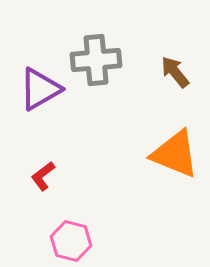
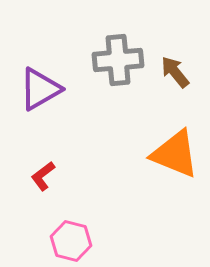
gray cross: moved 22 px right
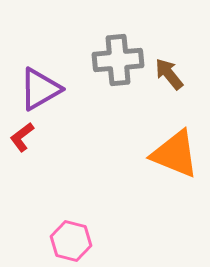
brown arrow: moved 6 px left, 2 px down
red L-shape: moved 21 px left, 39 px up
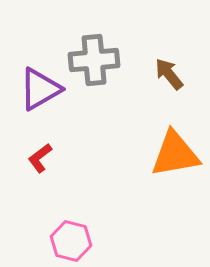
gray cross: moved 24 px left
red L-shape: moved 18 px right, 21 px down
orange triangle: rotated 32 degrees counterclockwise
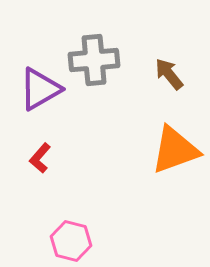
orange triangle: moved 4 px up; rotated 10 degrees counterclockwise
red L-shape: rotated 12 degrees counterclockwise
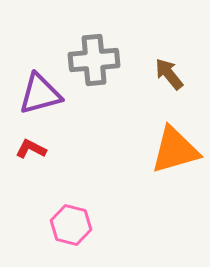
purple triangle: moved 5 px down; rotated 15 degrees clockwise
orange triangle: rotated 4 degrees clockwise
red L-shape: moved 9 px left, 9 px up; rotated 76 degrees clockwise
pink hexagon: moved 16 px up
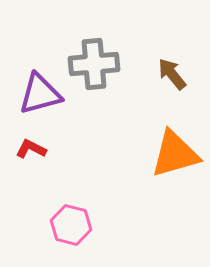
gray cross: moved 4 px down
brown arrow: moved 3 px right
orange triangle: moved 4 px down
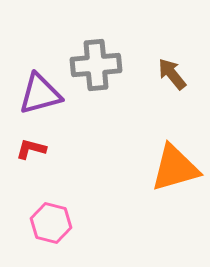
gray cross: moved 2 px right, 1 px down
red L-shape: rotated 12 degrees counterclockwise
orange triangle: moved 14 px down
pink hexagon: moved 20 px left, 2 px up
